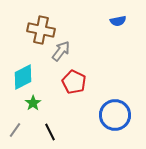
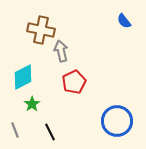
blue semicircle: moved 6 px right; rotated 63 degrees clockwise
gray arrow: rotated 50 degrees counterclockwise
red pentagon: rotated 20 degrees clockwise
green star: moved 1 px left, 1 px down
blue circle: moved 2 px right, 6 px down
gray line: rotated 56 degrees counterclockwise
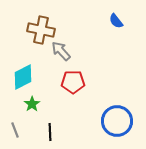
blue semicircle: moved 8 px left
gray arrow: rotated 30 degrees counterclockwise
red pentagon: moved 1 px left; rotated 25 degrees clockwise
black line: rotated 24 degrees clockwise
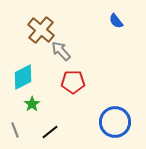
brown cross: rotated 28 degrees clockwise
blue circle: moved 2 px left, 1 px down
black line: rotated 54 degrees clockwise
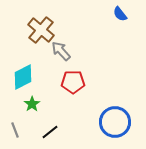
blue semicircle: moved 4 px right, 7 px up
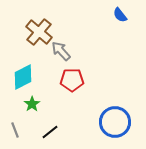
blue semicircle: moved 1 px down
brown cross: moved 2 px left, 2 px down
red pentagon: moved 1 px left, 2 px up
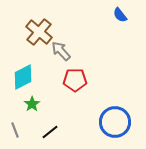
red pentagon: moved 3 px right
